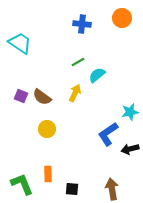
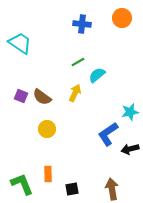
black square: rotated 16 degrees counterclockwise
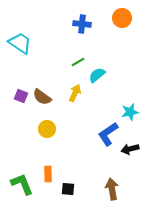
black square: moved 4 px left; rotated 16 degrees clockwise
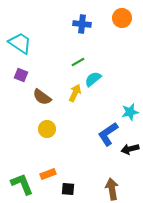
cyan semicircle: moved 4 px left, 4 px down
purple square: moved 21 px up
orange rectangle: rotated 70 degrees clockwise
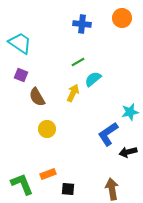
yellow arrow: moved 2 px left
brown semicircle: moved 5 px left; rotated 24 degrees clockwise
black arrow: moved 2 px left, 3 px down
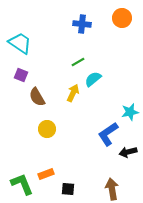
orange rectangle: moved 2 px left
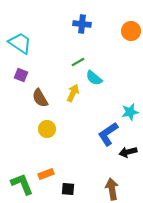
orange circle: moved 9 px right, 13 px down
cyan semicircle: moved 1 px right, 1 px up; rotated 102 degrees counterclockwise
brown semicircle: moved 3 px right, 1 px down
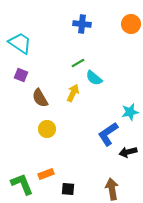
orange circle: moved 7 px up
green line: moved 1 px down
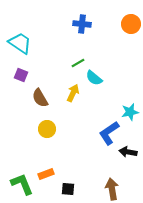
blue L-shape: moved 1 px right, 1 px up
black arrow: rotated 24 degrees clockwise
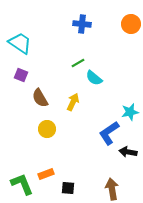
yellow arrow: moved 9 px down
black square: moved 1 px up
